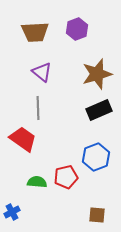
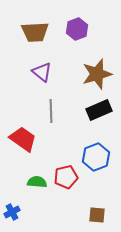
gray line: moved 13 px right, 3 px down
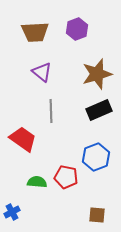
red pentagon: rotated 25 degrees clockwise
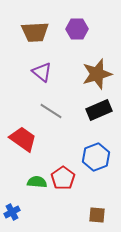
purple hexagon: rotated 20 degrees clockwise
gray line: rotated 55 degrees counterclockwise
red pentagon: moved 3 px left, 1 px down; rotated 25 degrees clockwise
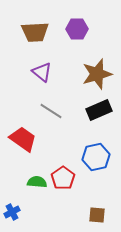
blue hexagon: rotated 8 degrees clockwise
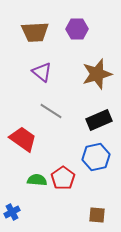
black rectangle: moved 10 px down
green semicircle: moved 2 px up
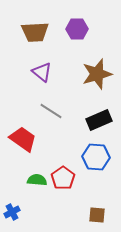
blue hexagon: rotated 16 degrees clockwise
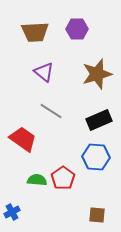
purple triangle: moved 2 px right
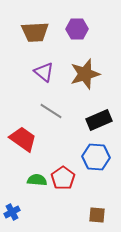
brown star: moved 12 px left
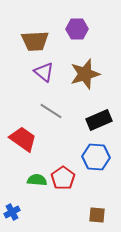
brown trapezoid: moved 9 px down
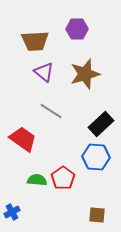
black rectangle: moved 2 px right, 4 px down; rotated 20 degrees counterclockwise
